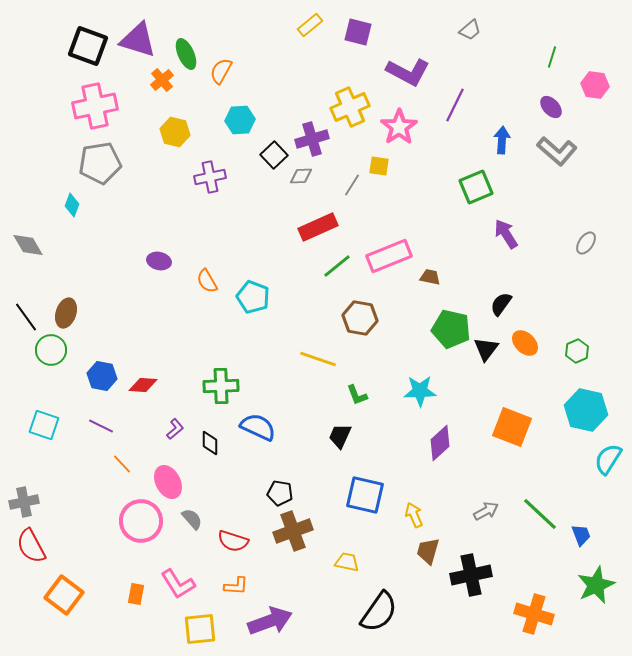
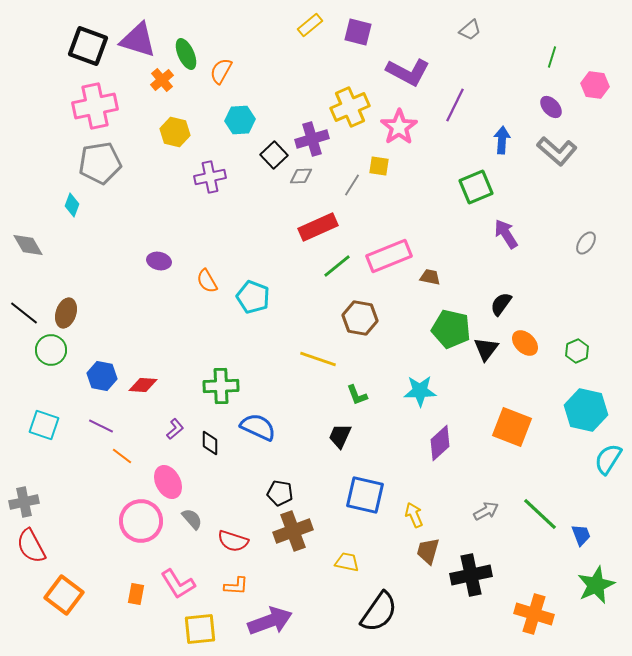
black line at (26, 317): moved 2 px left, 4 px up; rotated 16 degrees counterclockwise
orange line at (122, 464): moved 8 px up; rotated 10 degrees counterclockwise
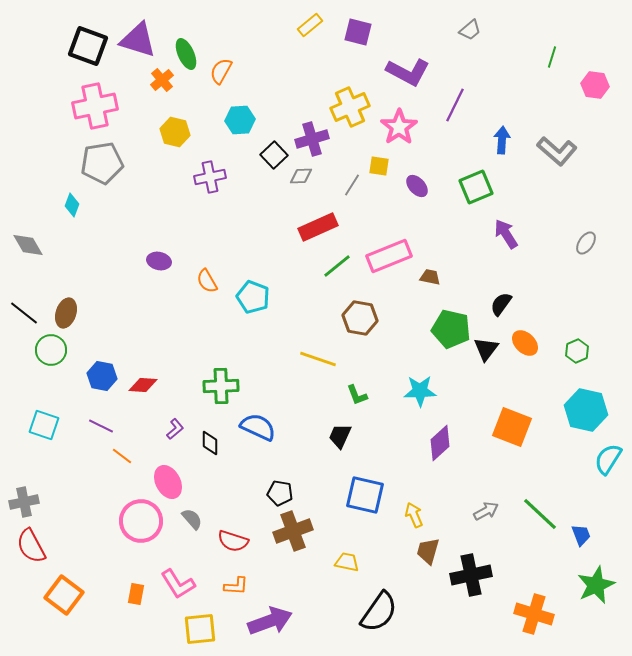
purple ellipse at (551, 107): moved 134 px left, 79 px down
gray pentagon at (100, 163): moved 2 px right
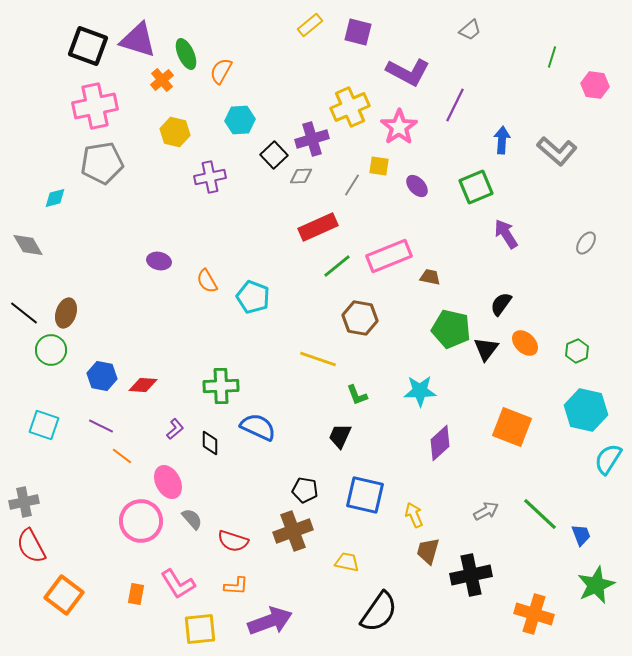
cyan diamond at (72, 205): moved 17 px left, 7 px up; rotated 55 degrees clockwise
black pentagon at (280, 493): moved 25 px right, 3 px up
